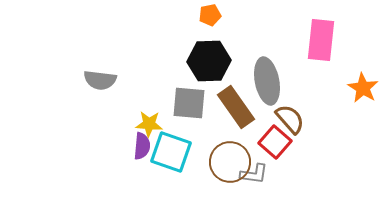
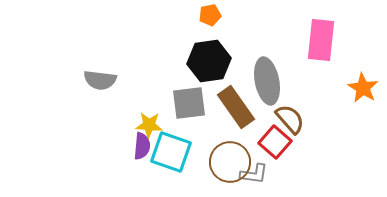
black hexagon: rotated 6 degrees counterclockwise
gray square: rotated 12 degrees counterclockwise
yellow star: moved 1 px down
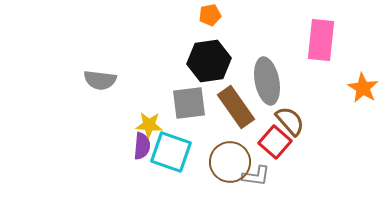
brown semicircle: moved 2 px down
gray L-shape: moved 2 px right, 2 px down
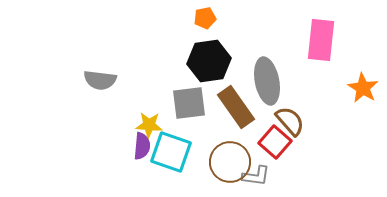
orange pentagon: moved 5 px left, 3 px down
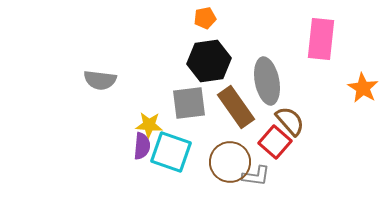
pink rectangle: moved 1 px up
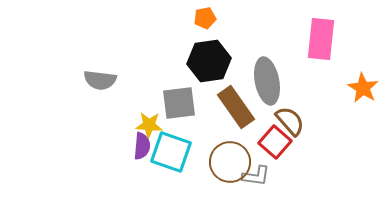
gray square: moved 10 px left
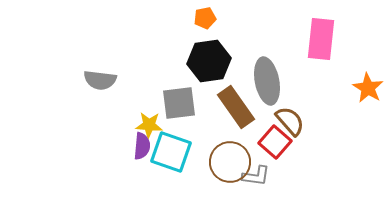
orange star: moved 5 px right
